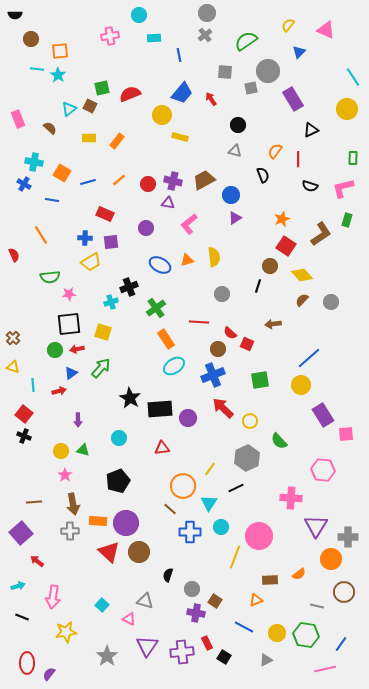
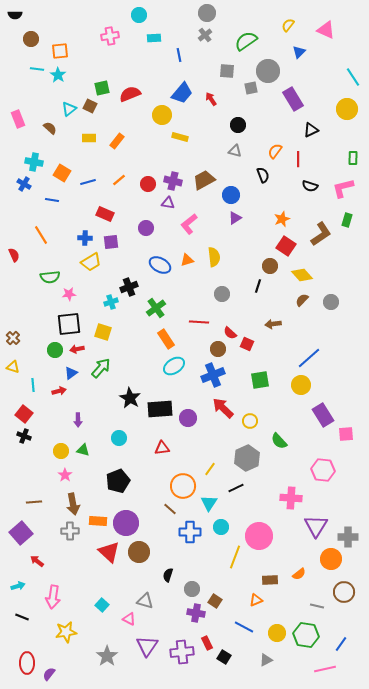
gray square at (225, 72): moved 2 px right, 1 px up
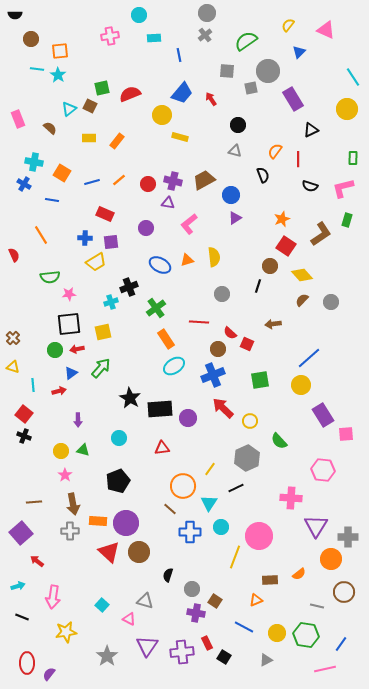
blue line at (88, 182): moved 4 px right
yellow trapezoid at (91, 262): moved 5 px right
yellow square at (103, 332): rotated 30 degrees counterclockwise
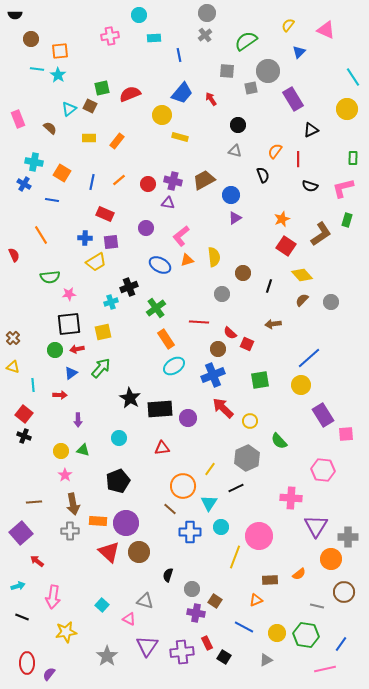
blue line at (92, 182): rotated 63 degrees counterclockwise
pink L-shape at (189, 224): moved 8 px left, 12 px down
brown circle at (270, 266): moved 27 px left, 7 px down
black line at (258, 286): moved 11 px right
red arrow at (59, 391): moved 1 px right, 4 px down; rotated 16 degrees clockwise
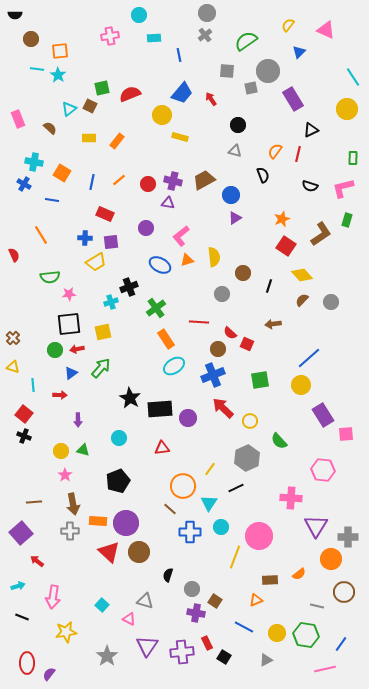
red line at (298, 159): moved 5 px up; rotated 14 degrees clockwise
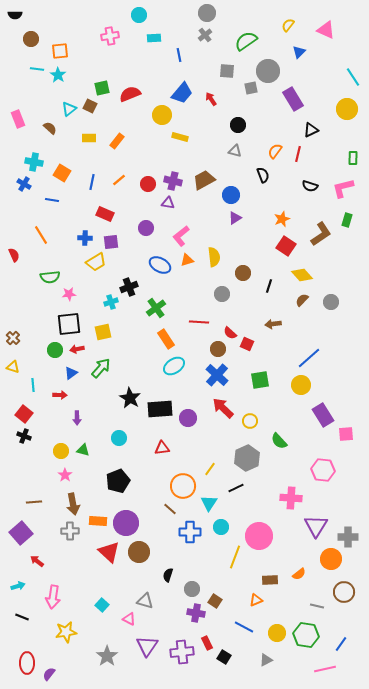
blue cross at (213, 375): moved 4 px right; rotated 25 degrees counterclockwise
purple arrow at (78, 420): moved 1 px left, 2 px up
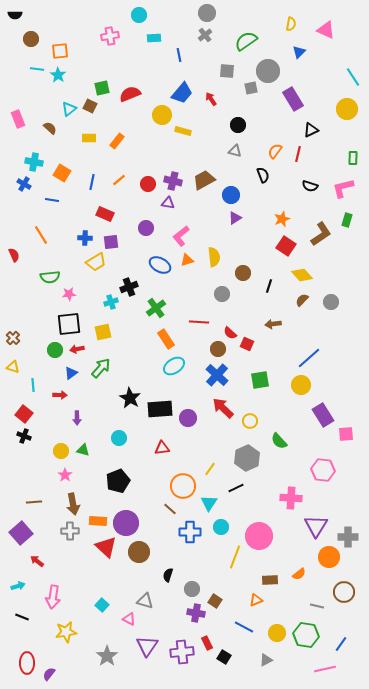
yellow semicircle at (288, 25): moved 3 px right, 1 px up; rotated 152 degrees clockwise
yellow rectangle at (180, 137): moved 3 px right, 6 px up
red triangle at (109, 552): moved 3 px left, 5 px up
orange circle at (331, 559): moved 2 px left, 2 px up
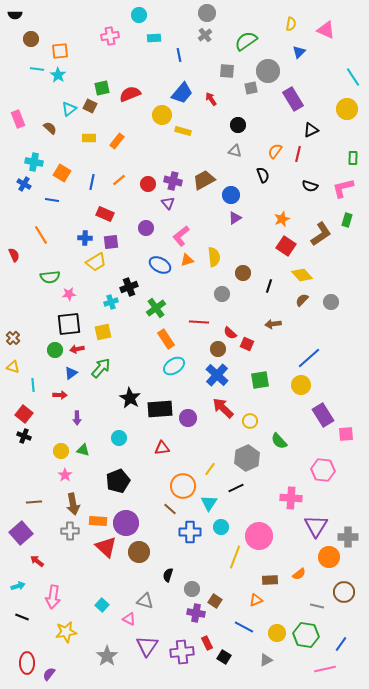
purple triangle at (168, 203): rotated 40 degrees clockwise
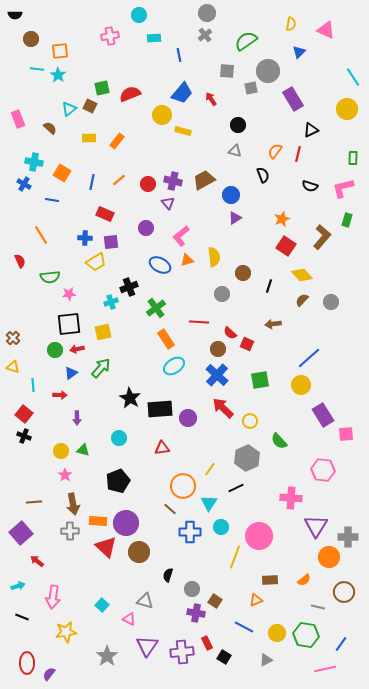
brown L-shape at (321, 234): moved 1 px right, 3 px down; rotated 15 degrees counterclockwise
red semicircle at (14, 255): moved 6 px right, 6 px down
orange semicircle at (299, 574): moved 5 px right, 6 px down
gray line at (317, 606): moved 1 px right, 1 px down
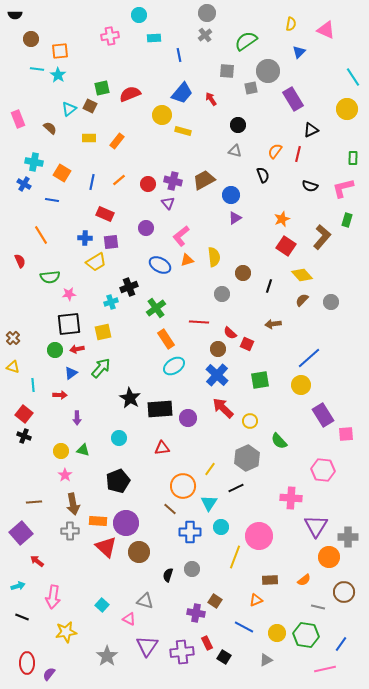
gray circle at (192, 589): moved 20 px up
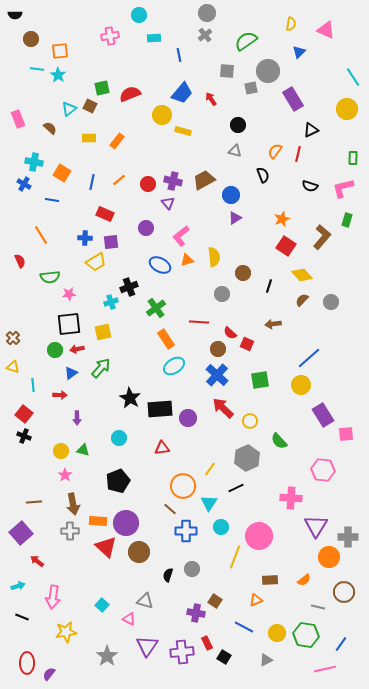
blue cross at (190, 532): moved 4 px left, 1 px up
